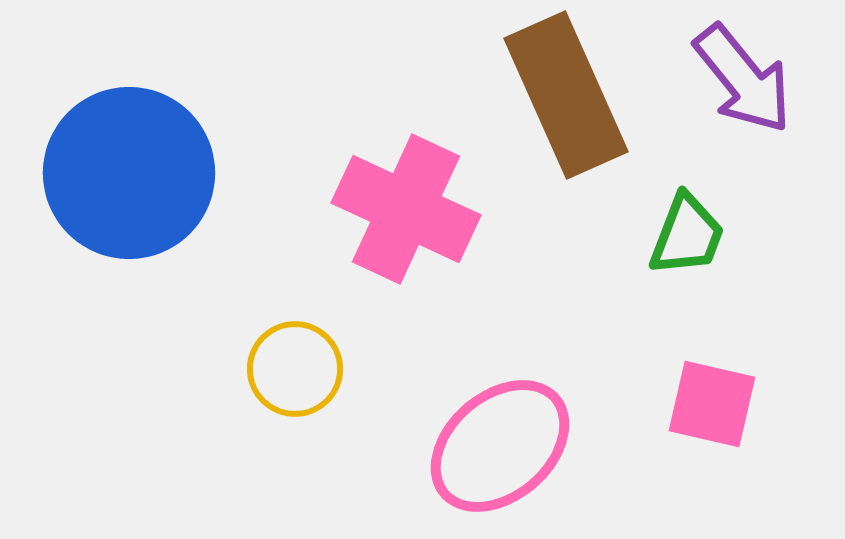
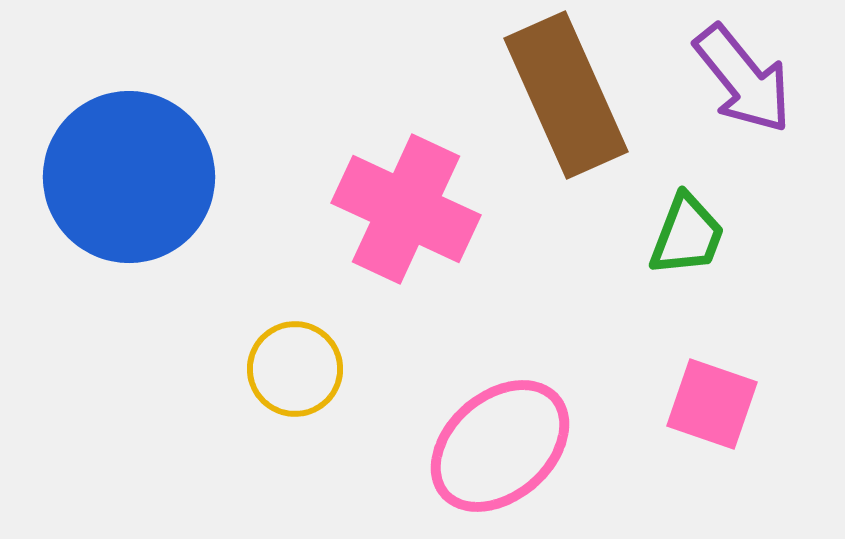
blue circle: moved 4 px down
pink square: rotated 6 degrees clockwise
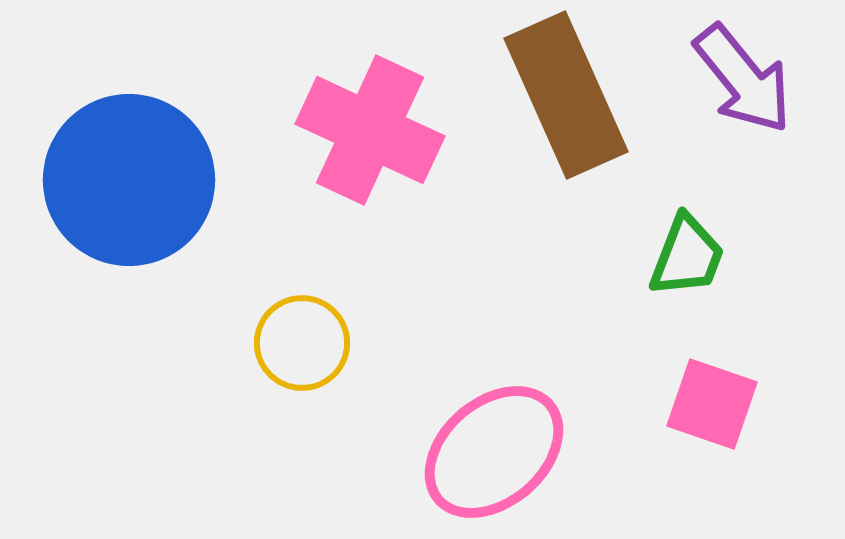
blue circle: moved 3 px down
pink cross: moved 36 px left, 79 px up
green trapezoid: moved 21 px down
yellow circle: moved 7 px right, 26 px up
pink ellipse: moved 6 px left, 6 px down
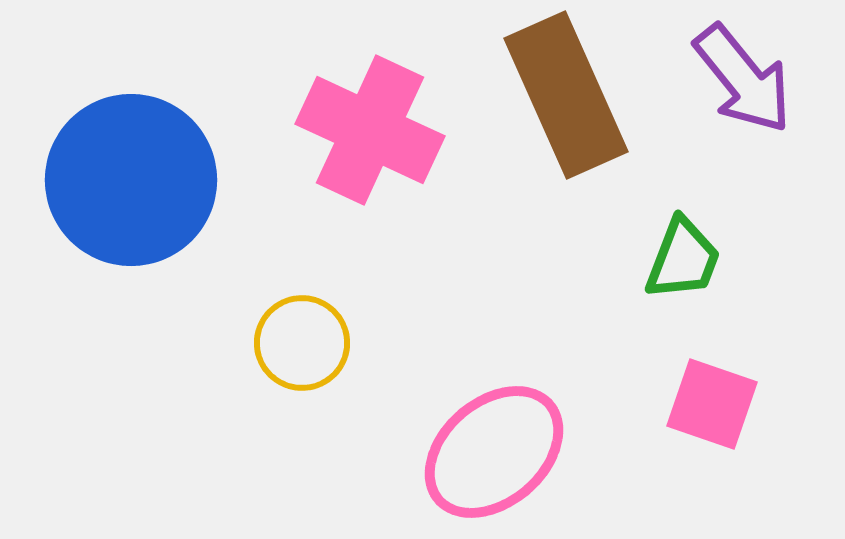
blue circle: moved 2 px right
green trapezoid: moved 4 px left, 3 px down
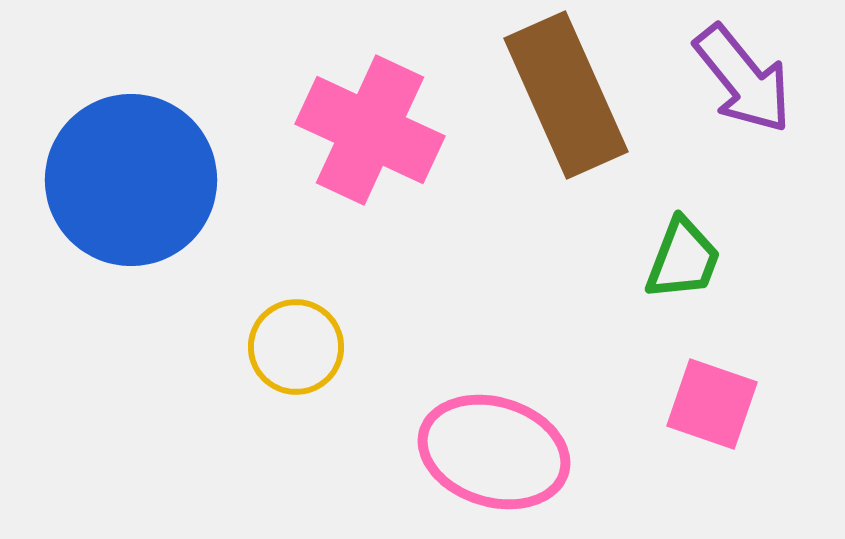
yellow circle: moved 6 px left, 4 px down
pink ellipse: rotated 58 degrees clockwise
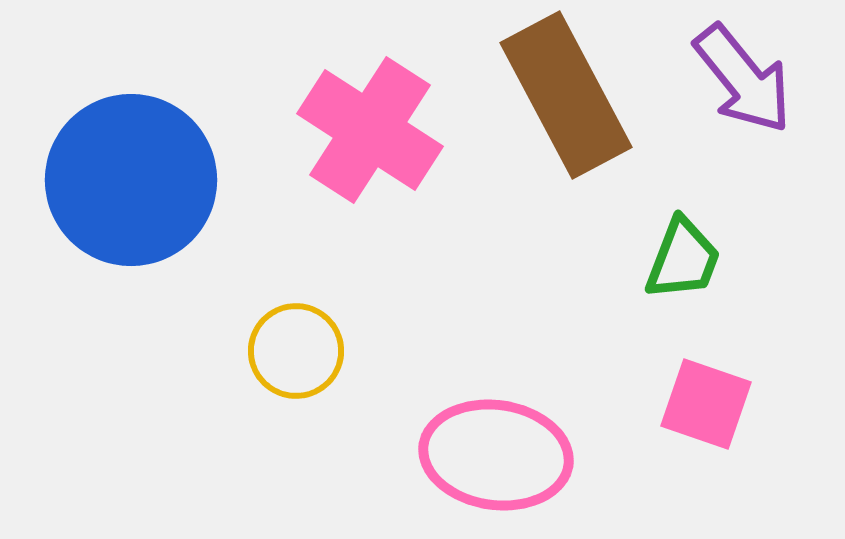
brown rectangle: rotated 4 degrees counterclockwise
pink cross: rotated 8 degrees clockwise
yellow circle: moved 4 px down
pink square: moved 6 px left
pink ellipse: moved 2 px right, 3 px down; rotated 9 degrees counterclockwise
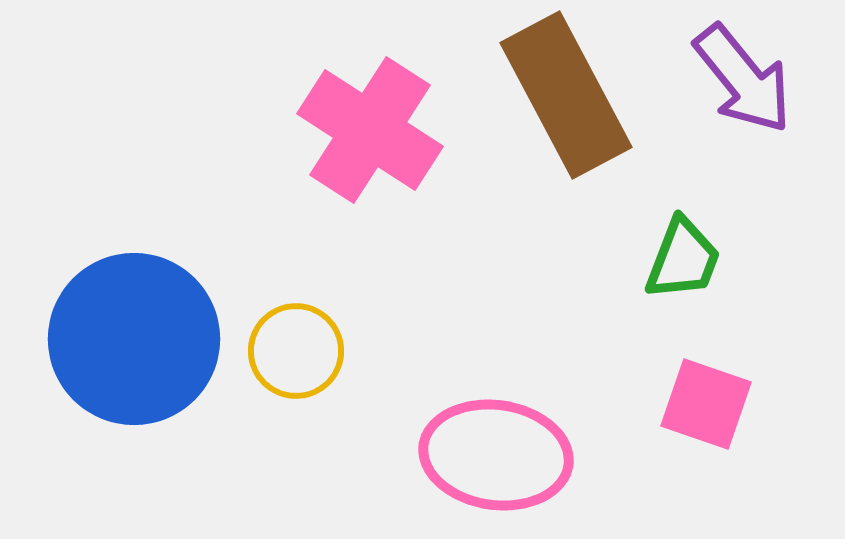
blue circle: moved 3 px right, 159 px down
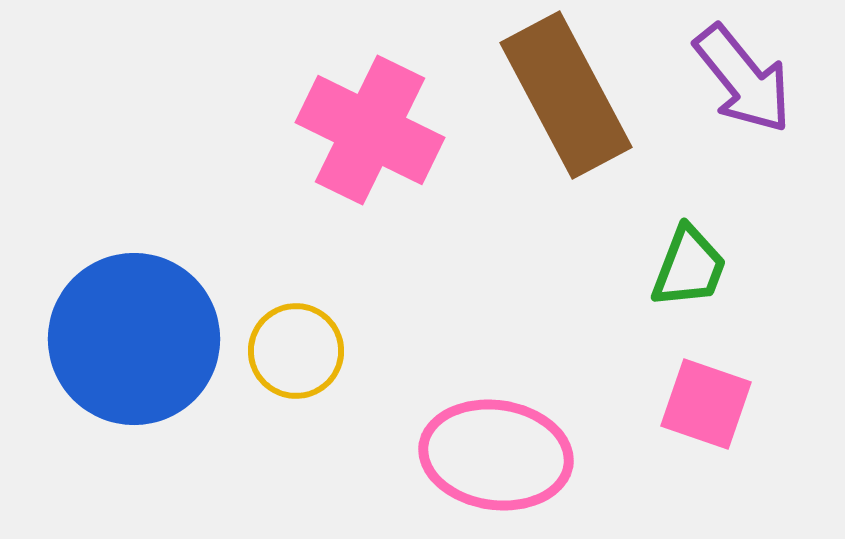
pink cross: rotated 7 degrees counterclockwise
green trapezoid: moved 6 px right, 8 px down
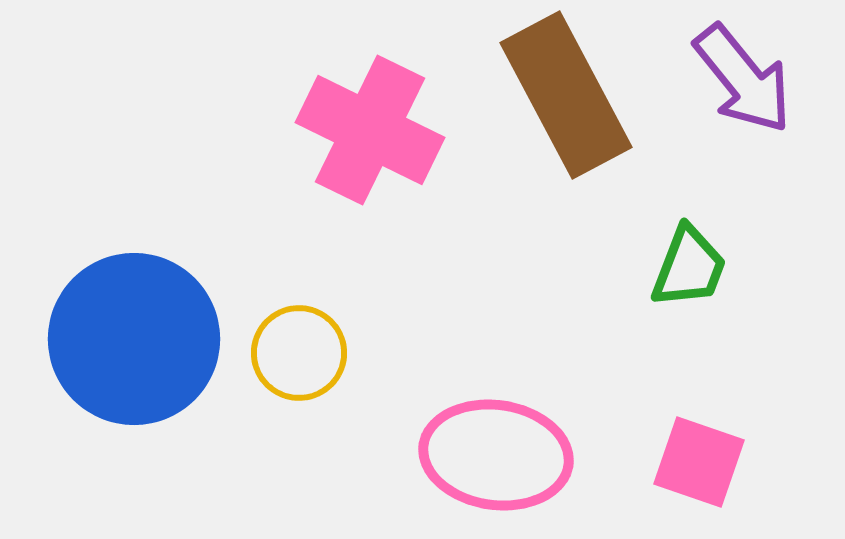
yellow circle: moved 3 px right, 2 px down
pink square: moved 7 px left, 58 px down
